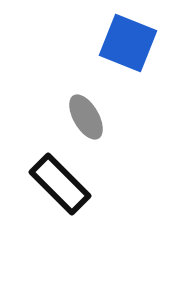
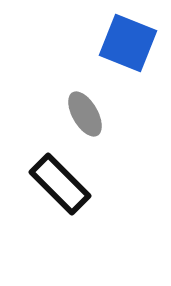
gray ellipse: moved 1 px left, 3 px up
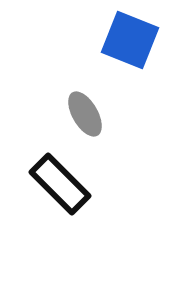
blue square: moved 2 px right, 3 px up
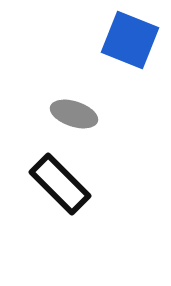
gray ellipse: moved 11 px left; rotated 42 degrees counterclockwise
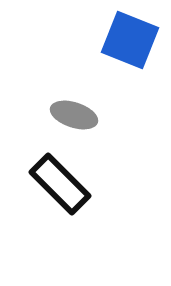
gray ellipse: moved 1 px down
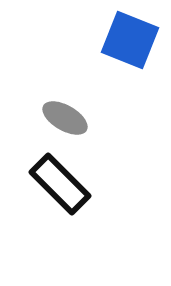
gray ellipse: moved 9 px left, 3 px down; rotated 12 degrees clockwise
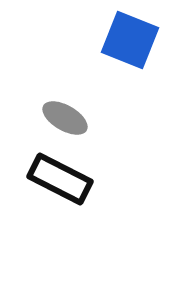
black rectangle: moved 5 px up; rotated 18 degrees counterclockwise
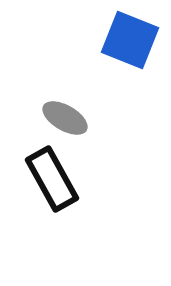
black rectangle: moved 8 px left; rotated 34 degrees clockwise
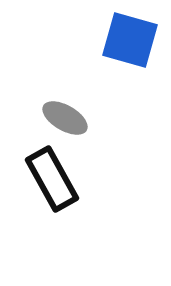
blue square: rotated 6 degrees counterclockwise
